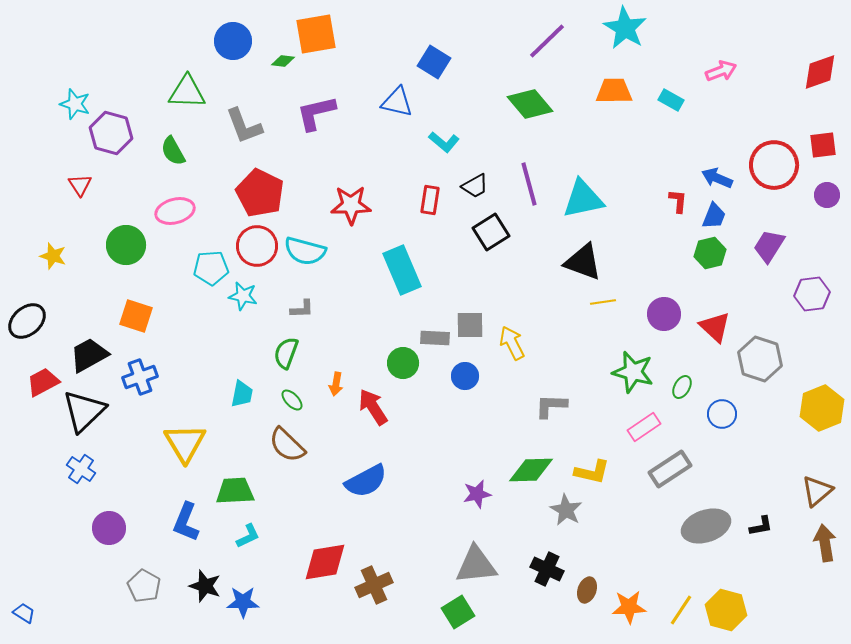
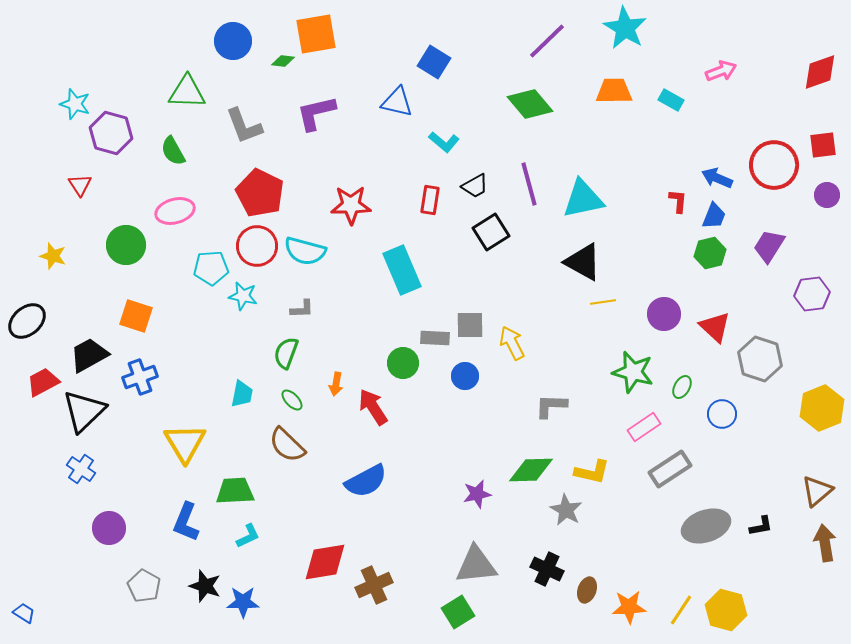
black triangle at (583, 262): rotated 9 degrees clockwise
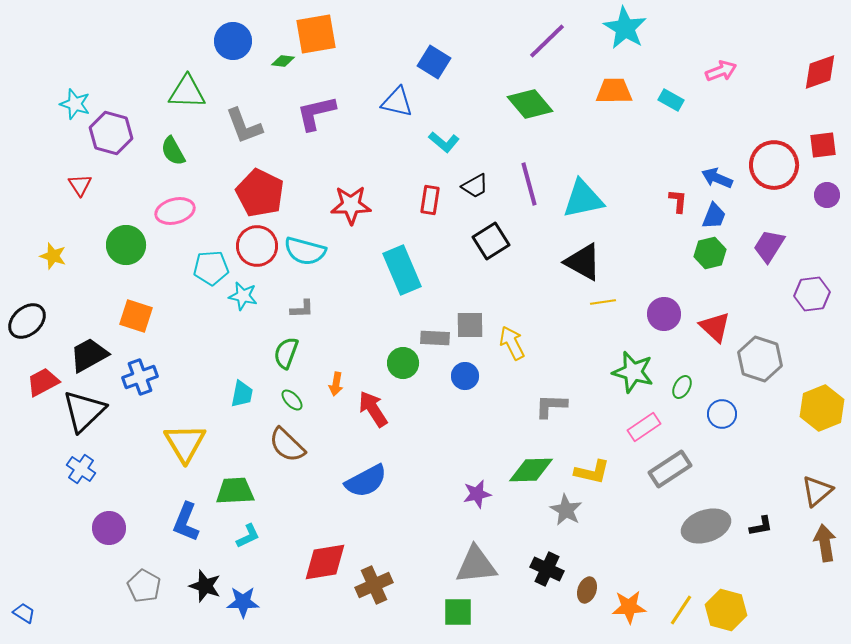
black square at (491, 232): moved 9 px down
red arrow at (373, 407): moved 2 px down
green square at (458, 612): rotated 32 degrees clockwise
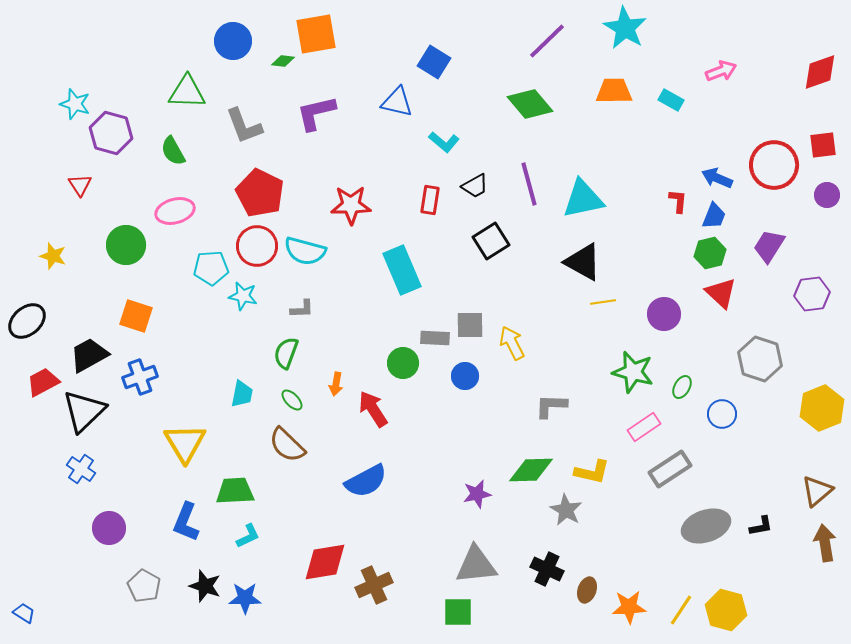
red triangle at (715, 327): moved 6 px right, 34 px up
blue star at (243, 602): moved 2 px right, 4 px up
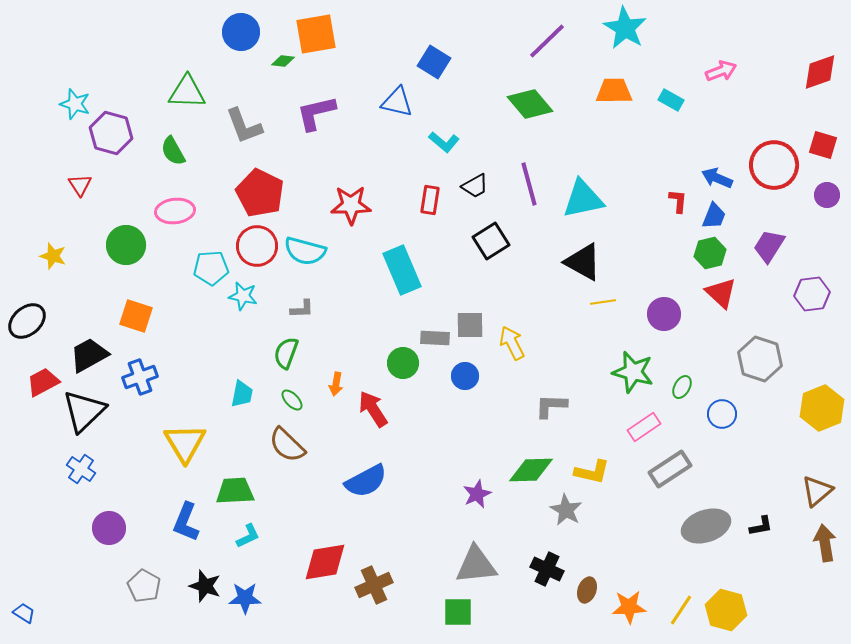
blue circle at (233, 41): moved 8 px right, 9 px up
red square at (823, 145): rotated 24 degrees clockwise
pink ellipse at (175, 211): rotated 9 degrees clockwise
purple star at (477, 494): rotated 12 degrees counterclockwise
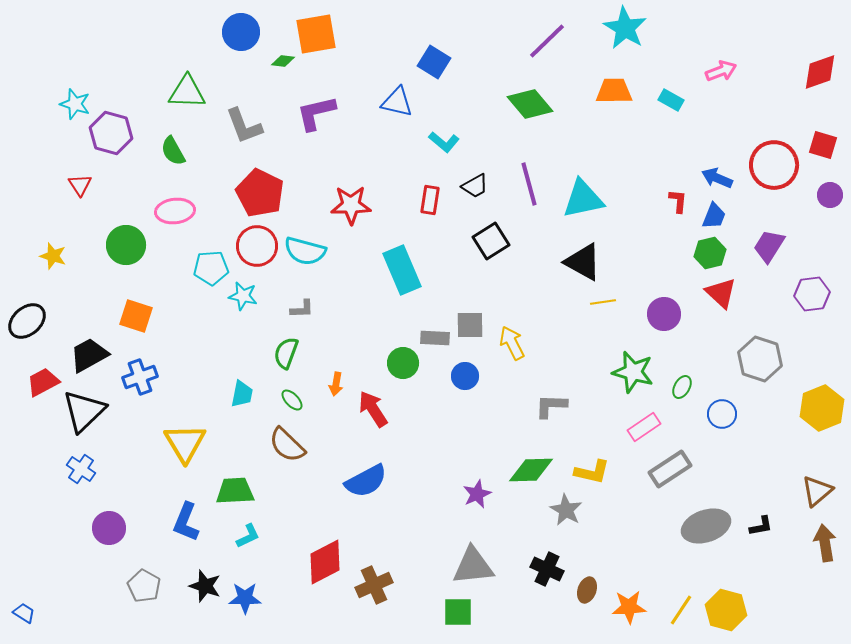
purple circle at (827, 195): moved 3 px right
red diamond at (325, 562): rotated 18 degrees counterclockwise
gray triangle at (476, 565): moved 3 px left, 1 px down
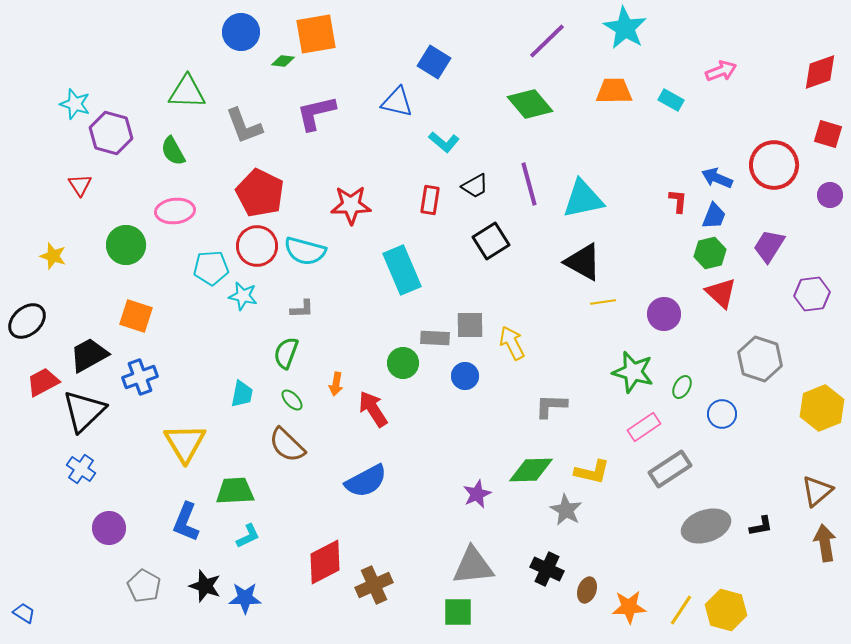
red square at (823, 145): moved 5 px right, 11 px up
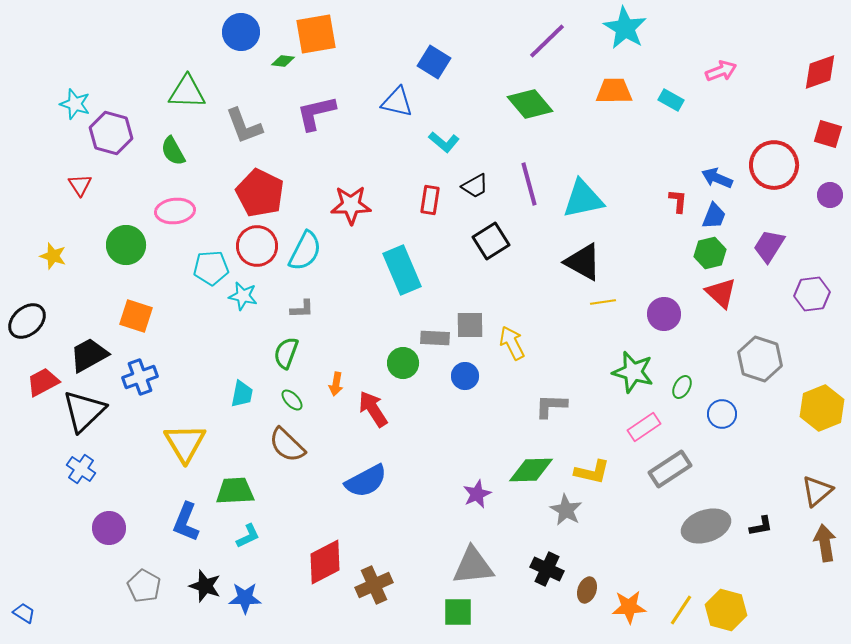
cyan semicircle at (305, 251): rotated 78 degrees counterclockwise
